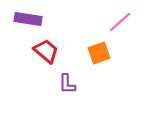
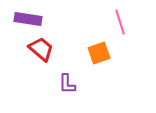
pink line: rotated 65 degrees counterclockwise
red trapezoid: moved 5 px left, 2 px up
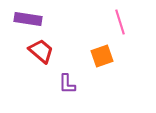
red trapezoid: moved 2 px down
orange square: moved 3 px right, 3 px down
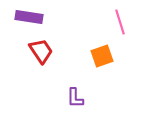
purple rectangle: moved 1 px right, 2 px up
red trapezoid: rotated 16 degrees clockwise
purple L-shape: moved 8 px right, 14 px down
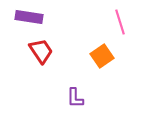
orange square: rotated 15 degrees counterclockwise
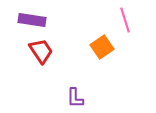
purple rectangle: moved 3 px right, 3 px down
pink line: moved 5 px right, 2 px up
orange square: moved 9 px up
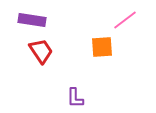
pink line: rotated 70 degrees clockwise
orange square: rotated 30 degrees clockwise
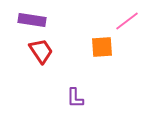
pink line: moved 2 px right, 1 px down
